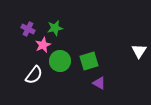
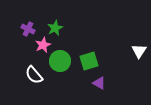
green star: rotated 14 degrees counterclockwise
white semicircle: rotated 102 degrees clockwise
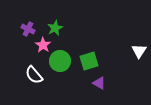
pink star: rotated 14 degrees counterclockwise
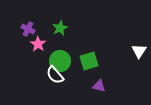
green star: moved 5 px right
pink star: moved 5 px left, 1 px up
white semicircle: moved 21 px right
purple triangle: moved 3 px down; rotated 16 degrees counterclockwise
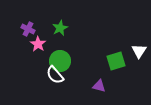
green square: moved 27 px right
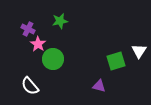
green star: moved 7 px up; rotated 14 degrees clockwise
green circle: moved 7 px left, 2 px up
white semicircle: moved 25 px left, 11 px down
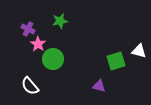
white triangle: rotated 49 degrees counterclockwise
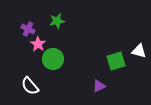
green star: moved 3 px left
purple triangle: rotated 40 degrees counterclockwise
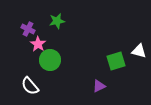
green circle: moved 3 px left, 1 px down
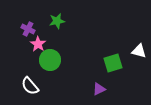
green square: moved 3 px left, 2 px down
purple triangle: moved 3 px down
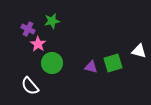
green star: moved 5 px left
green circle: moved 2 px right, 3 px down
purple triangle: moved 8 px left, 22 px up; rotated 40 degrees clockwise
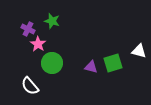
green star: rotated 28 degrees clockwise
